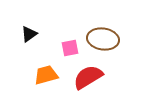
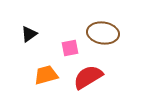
brown ellipse: moved 6 px up
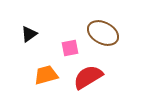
brown ellipse: rotated 20 degrees clockwise
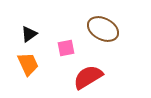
brown ellipse: moved 4 px up
pink square: moved 4 px left
orange trapezoid: moved 18 px left, 11 px up; rotated 80 degrees clockwise
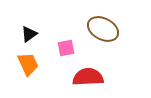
red semicircle: rotated 28 degrees clockwise
